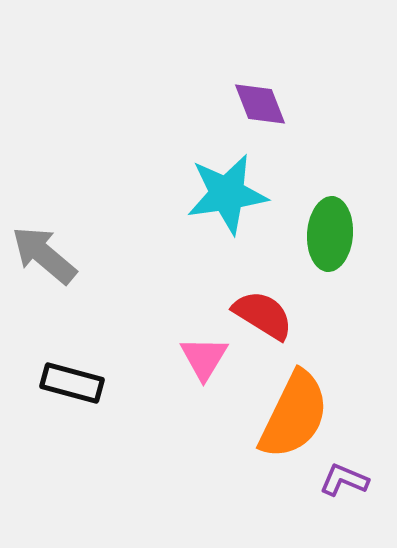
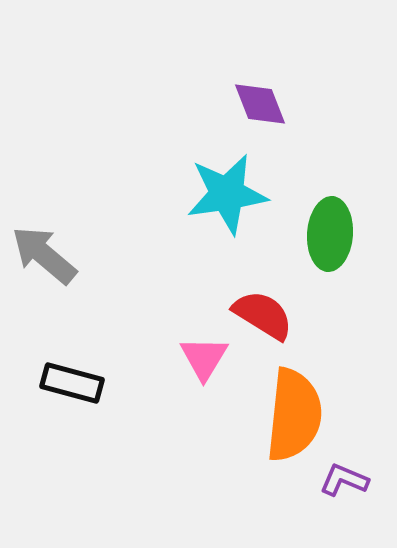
orange semicircle: rotated 20 degrees counterclockwise
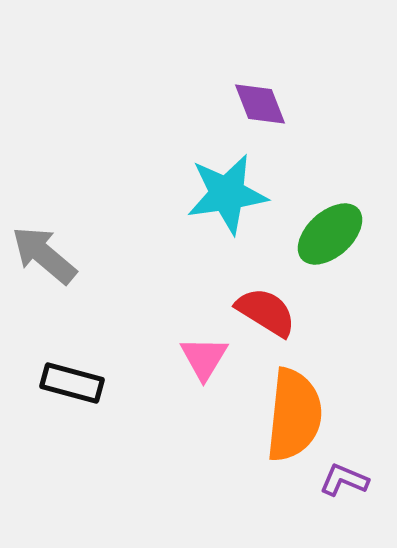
green ellipse: rotated 44 degrees clockwise
red semicircle: moved 3 px right, 3 px up
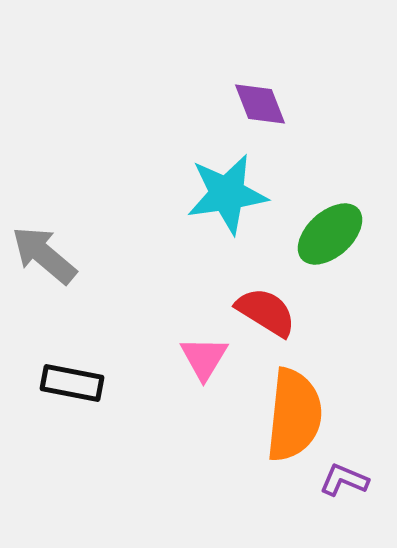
black rectangle: rotated 4 degrees counterclockwise
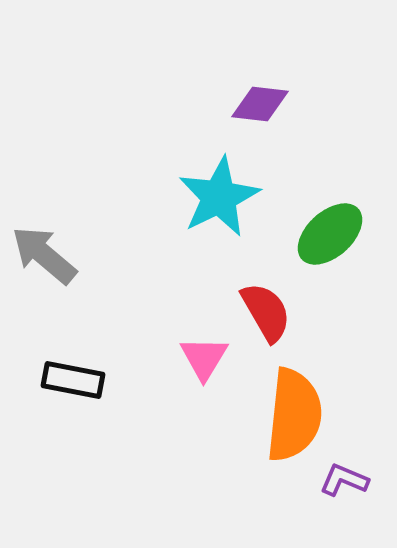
purple diamond: rotated 62 degrees counterclockwise
cyan star: moved 8 px left, 3 px down; rotated 18 degrees counterclockwise
red semicircle: rotated 28 degrees clockwise
black rectangle: moved 1 px right, 3 px up
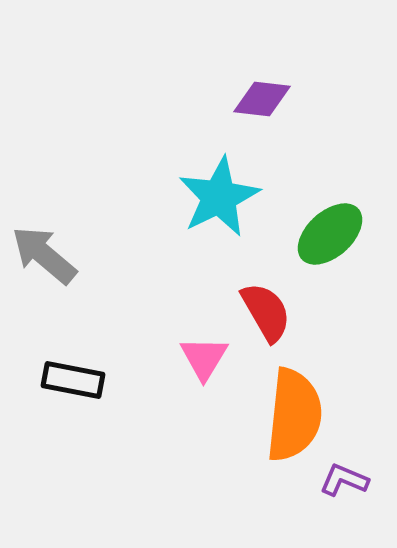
purple diamond: moved 2 px right, 5 px up
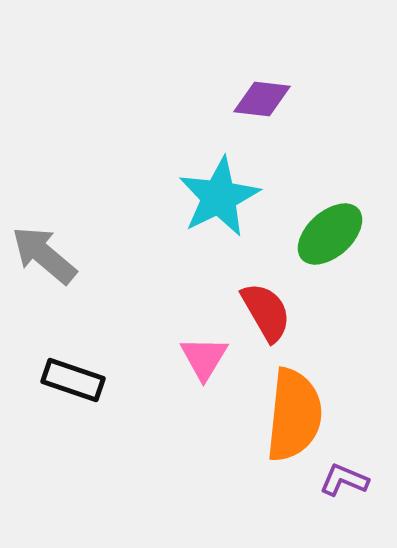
black rectangle: rotated 8 degrees clockwise
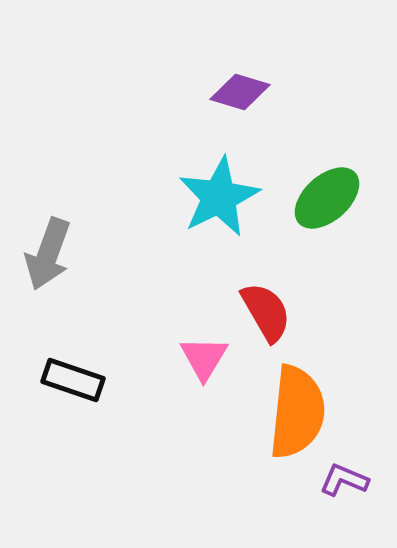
purple diamond: moved 22 px left, 7 px up; rotated 10 degrees clockwise
green ellipse: moved 3 px left, 36 px up
gray arrow: moved 4 px right, 1 px up; rotated 110 degrees counterclockwise
orange semicircle: moved 3 px right, 3 px up
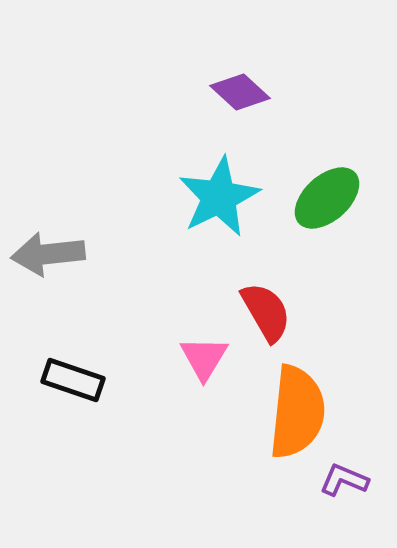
purple diamond: rotated 26 degrees clockwise
gray arrow: rotated 64 degrees clockwise
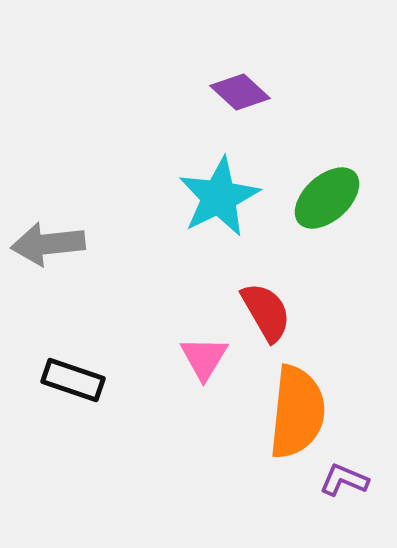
gray arrow: moved 10 px up
